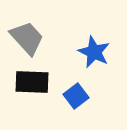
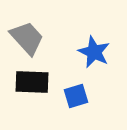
blue square: rotated 20 degrees clockwise
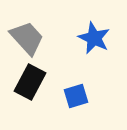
blue star: moved 14 px up
black rectangle: moved 2 px left; rotated 64 degrees counterclockwise
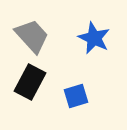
gray trapezoid: moved 5 px right, 2 px up
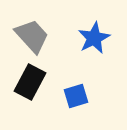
blue star: rotated 20 degrees clockwise
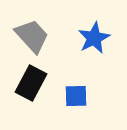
black rectangle: moved 1 px right, 1 px down
blue square: rotated 15 degrees clockwise
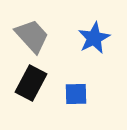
blue square: moved 2 px up
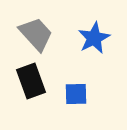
gray trapezoid: moved 4 px right, 2 px up
black rectangle: moved 2 px up; rotated 48 degrees counterclockwise
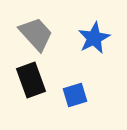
black rectangle: moved 1 px up
blue square: moved 1 px left, 1 px down; rotated 15 degrees counterclockwise
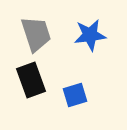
gray trapezoid: rotated 24 degrees clockwise
blue star: moved 4 px left, 3 px up; rotated 20 degrees clockwise
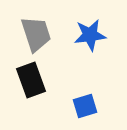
blue square: moved 10 px right, 11 px down
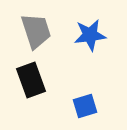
gray trapezoid: moved 3 px up
